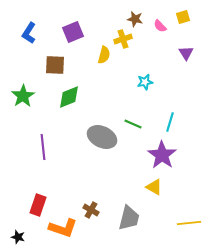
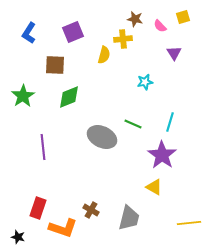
yellow cross: rotated 12 degrees clockwise
purple triangle: moved 12 px left
red rectangle: moved 3 px down
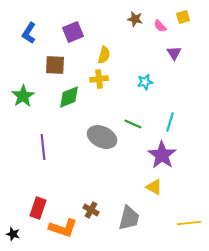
yellow cross: moved 24 px left, 40 px down
black star: moved 5 px left, 3 px up
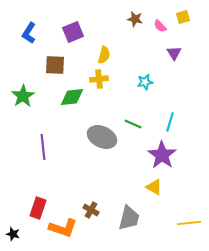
green diamond: moved 3 px right; rotated 15 degrees clockwise
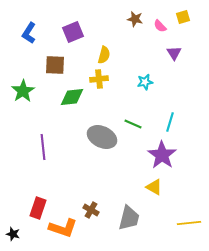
green star: moved 5 px up
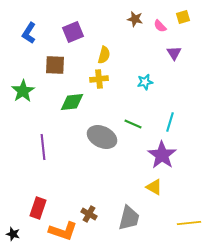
green diamond: moved 5 px down
brown cross: moved 2 px left, 4 px down
orange L-shape: moved 3 px down
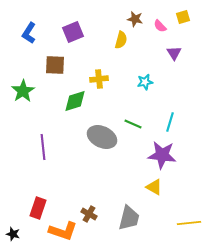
yellow semicircle: moved 17 px right, 15 px up
green diamond: moved 3 px right, 1 px up; rotated 10 degrees counterclockwise
purple star: rotated 28 degrees counterclockwise
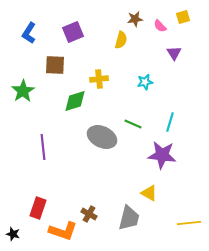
brown star: rotated 21 degrees counterclockwise
yellow triangle: moved 5 px left, 6 px down
